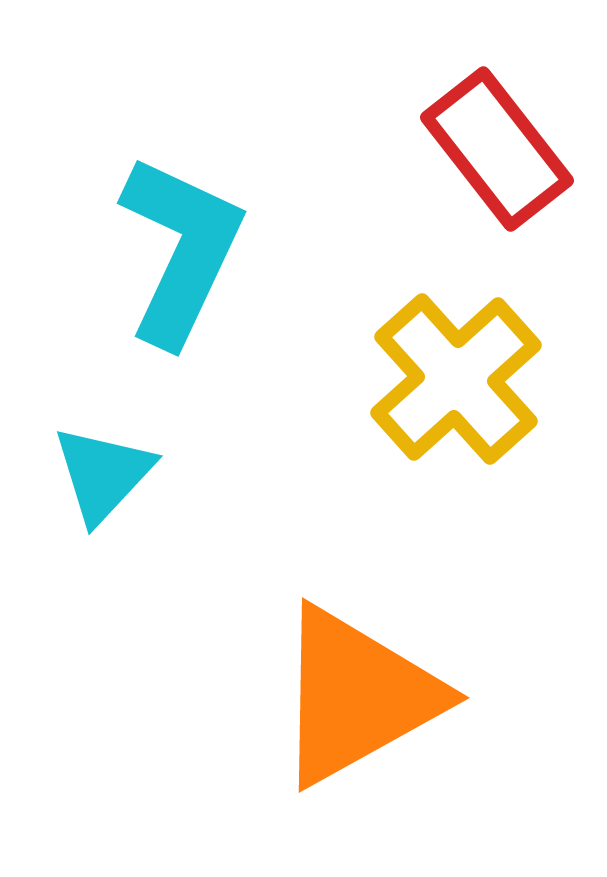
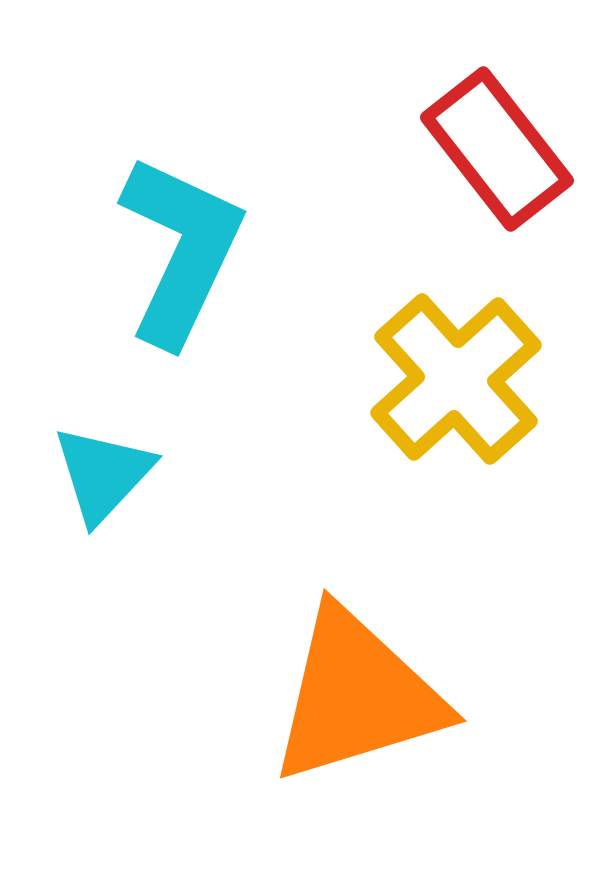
orange triangle: rotated 12 degrees clockwise
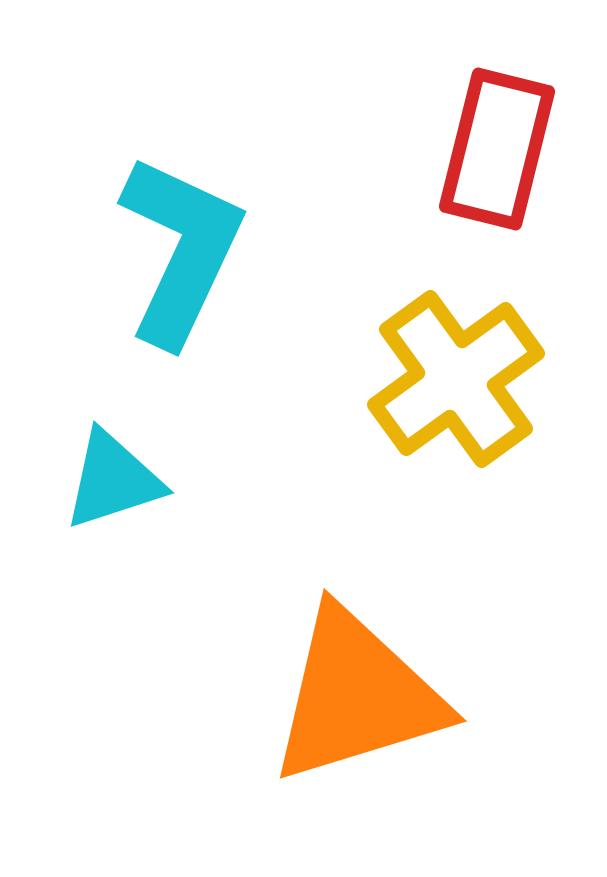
red rectangle: rotated 52 degrees clockwise
yellow cross: rotated 6 degrees clockwise
cyan triangle: moved 10 px right, 6 px down; rotated 29 degrees clockwise
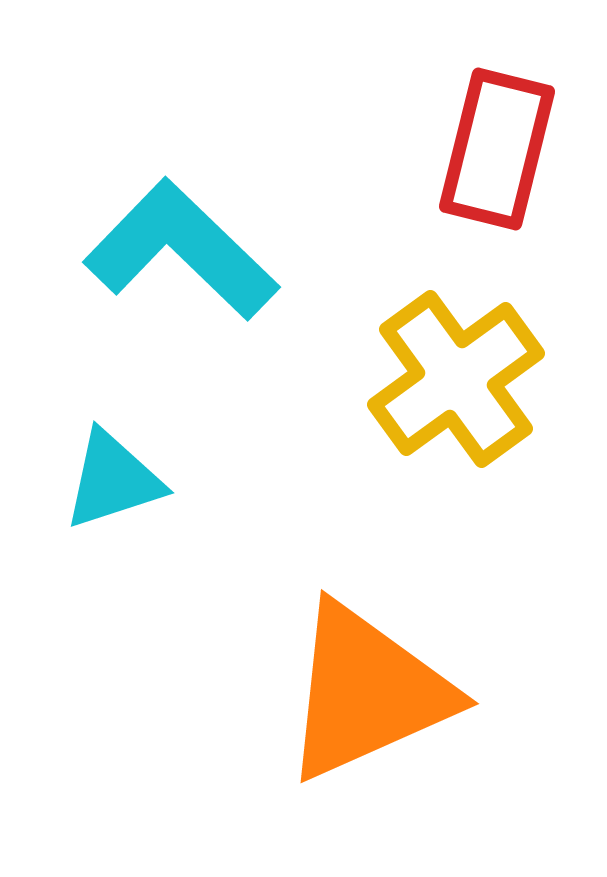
cyan L-shape: rotated 71 degrees counterclockwise
orange triangle: moved 10 px right, 4 px up; rotated 7 degrees counterclockwise
